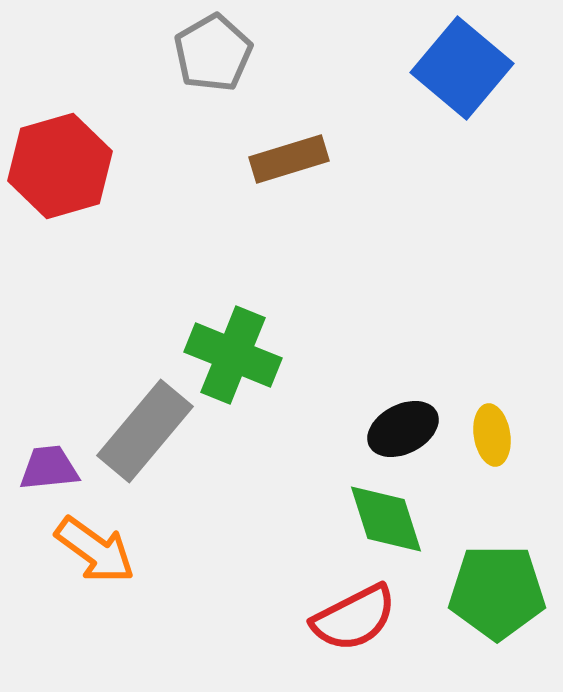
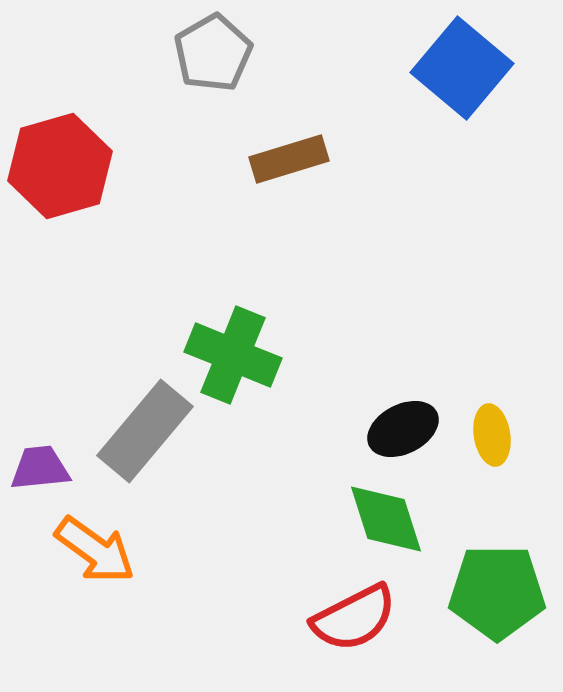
purple trapezoid: moved 9 px left
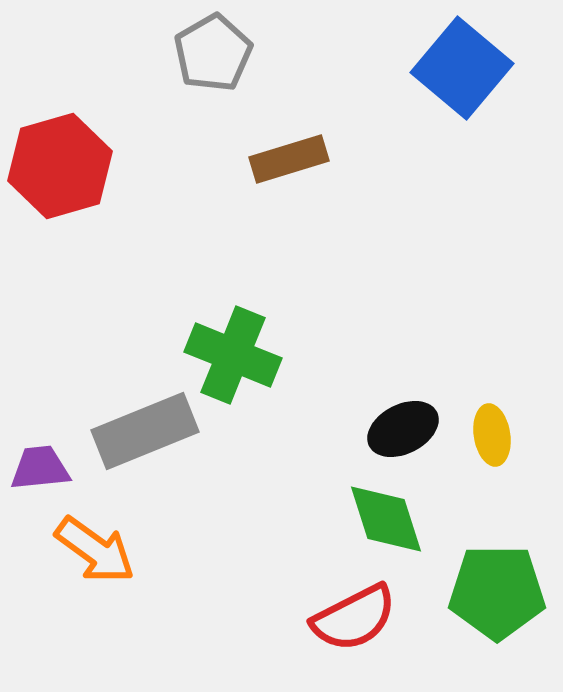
gray rectangle: rotated 28 degrees clockwise
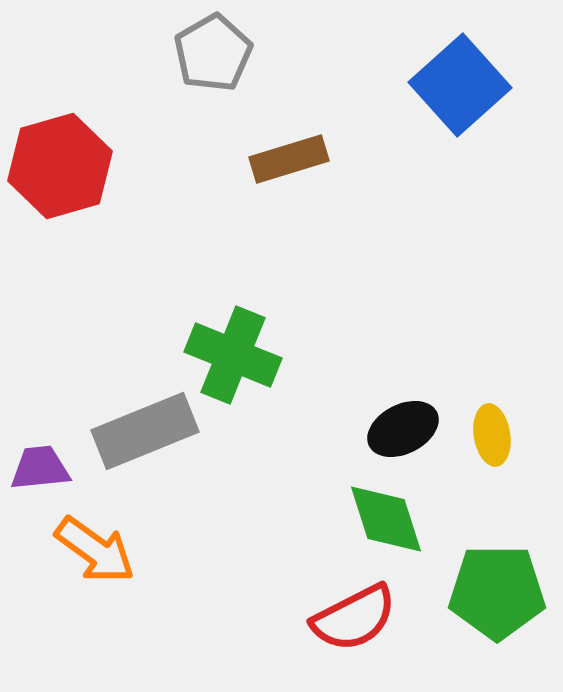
blue square: moved 2 px left, 17 px down; rotated 8 degrees clockwise
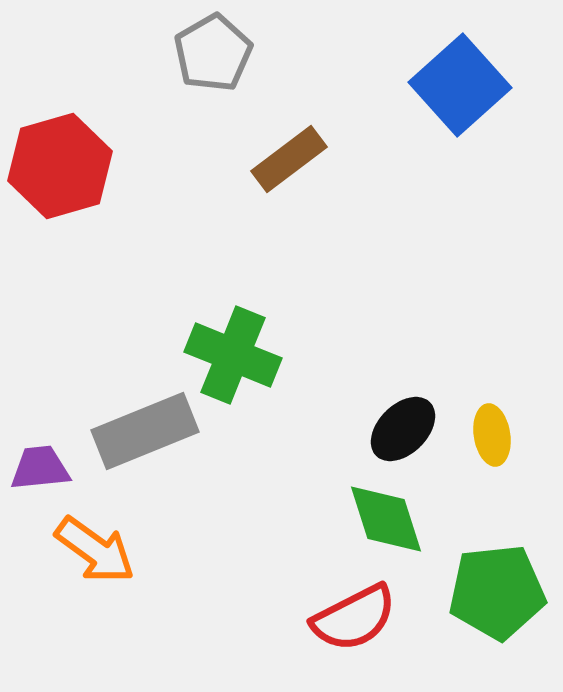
brown rectangle: rotated 20 degrees counterclockwise
black ellipse: rotated 18 degrees counterclockwise
green pentagon: rotated 6 degrees counterclockwise
